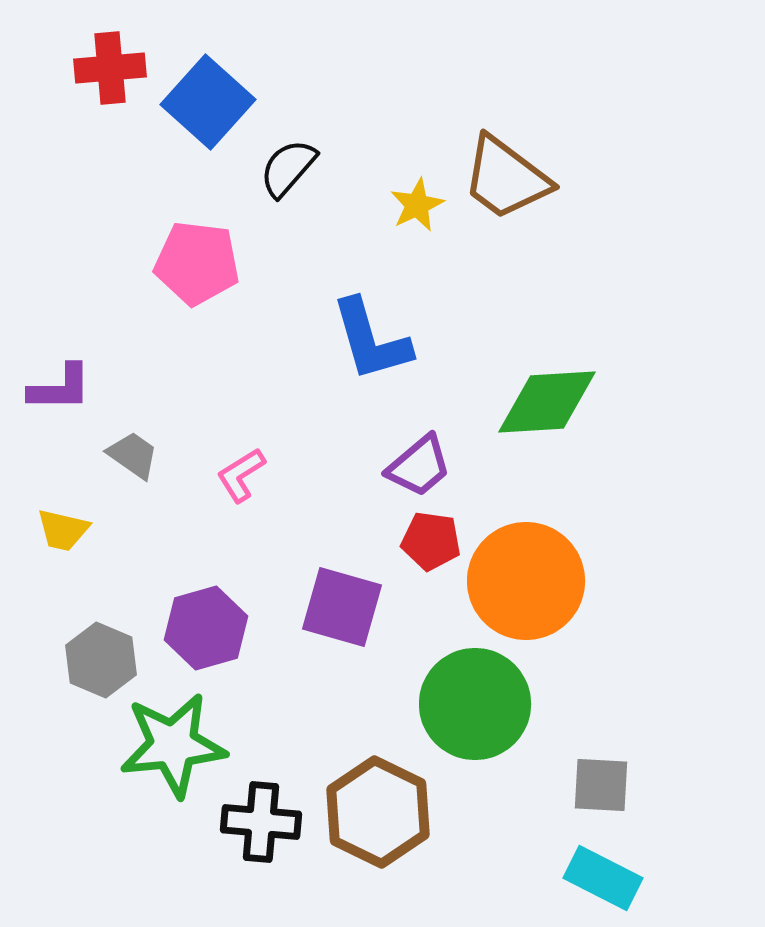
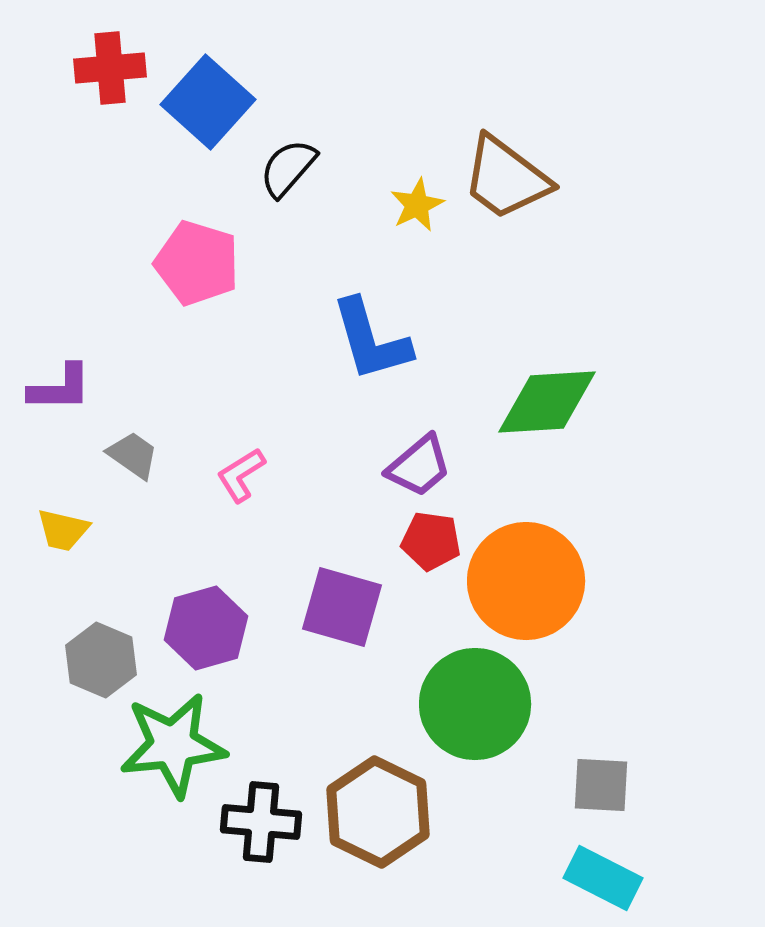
pink pentagon: rotated 10 degrees clockwise
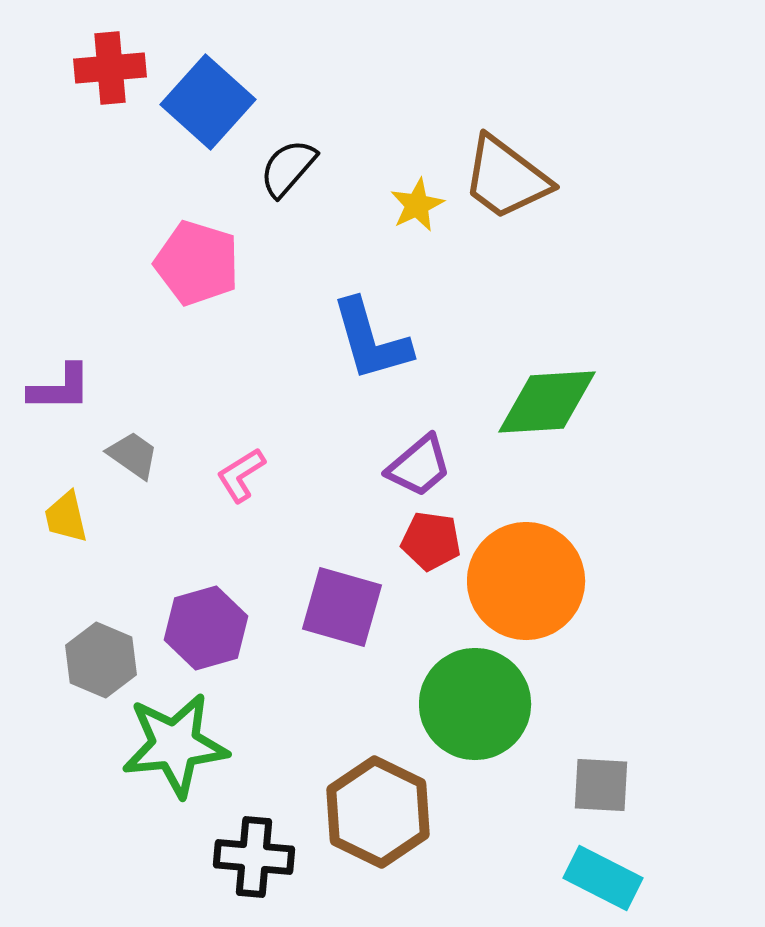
yellow trapezoid: moved 3 px right, 13 px up; rotated 64 degrees clockwise
green star: moved 2 px right
black cross: moved 7 px left, 35 px down
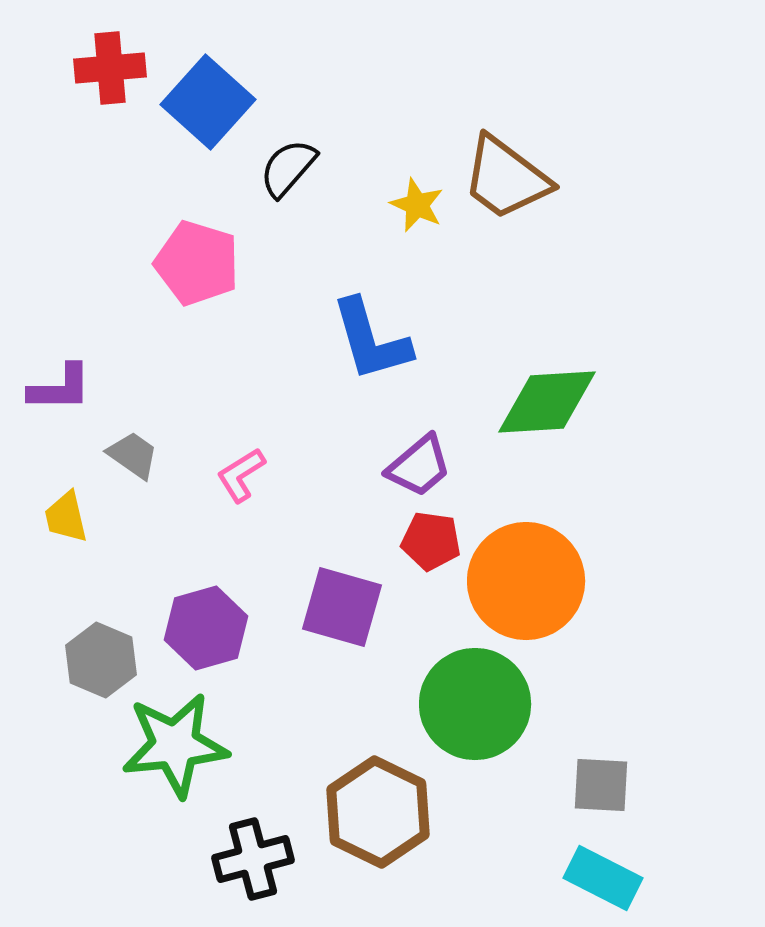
yellow star: rotated 22 degrees counterclockwise
black cross: moved 1 px left, 2 px down; rotated 20 degrees counterclockwise
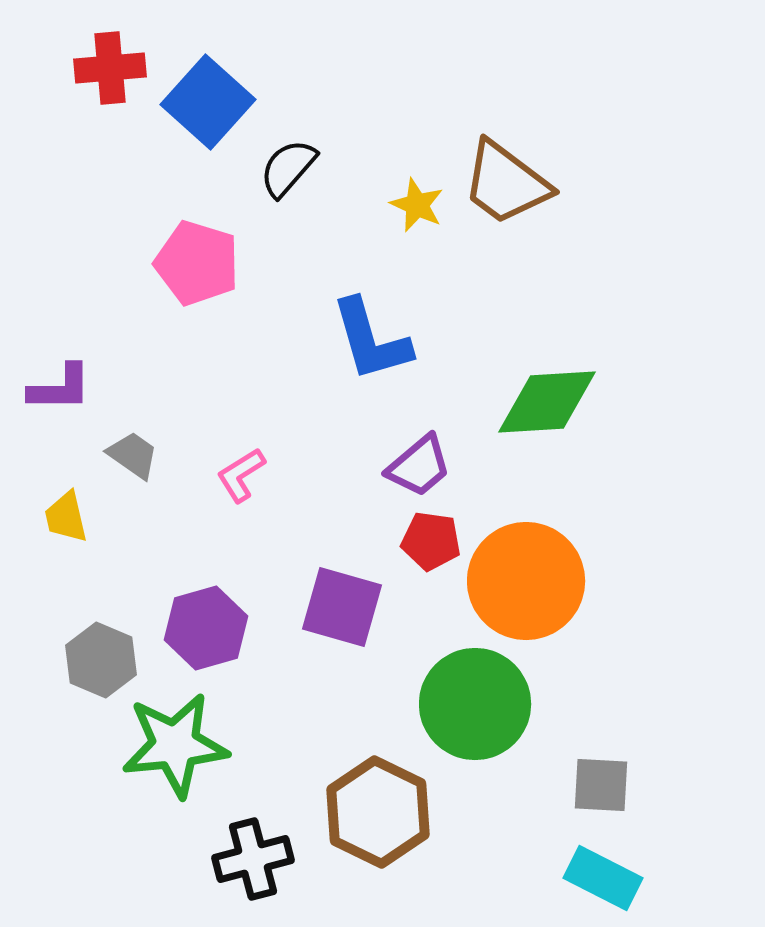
brown trapezoid: moved 5 px down
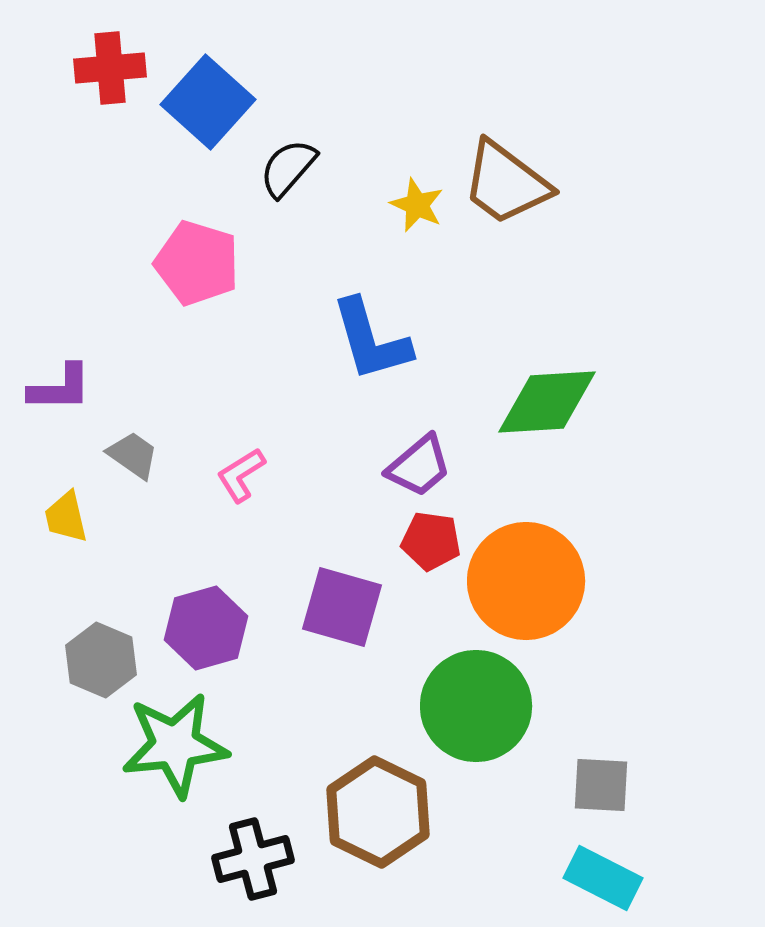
green circle: moved 1 px right, 2 px down
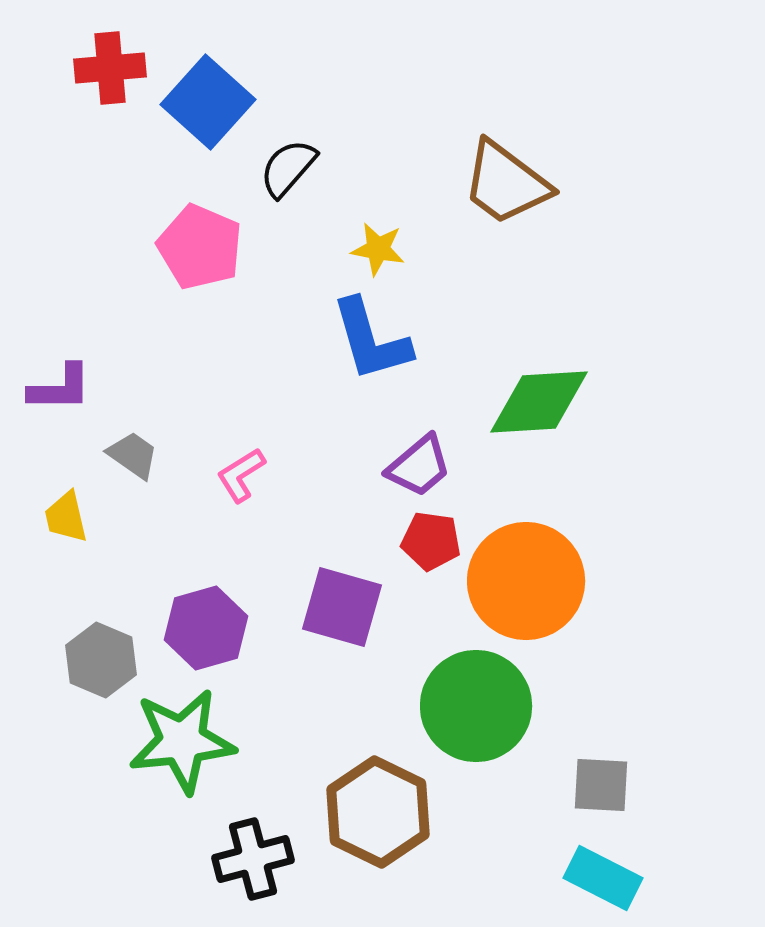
yellow star: moved 39 px left, 44 px down; rotated 14 degrees counterclockwise
pink pentagon: moved 3 px right, 16 px up; rotated 6 degrees clockwise
green diamond: moved 8 px left
green star: moved 7 px right, 4 px up
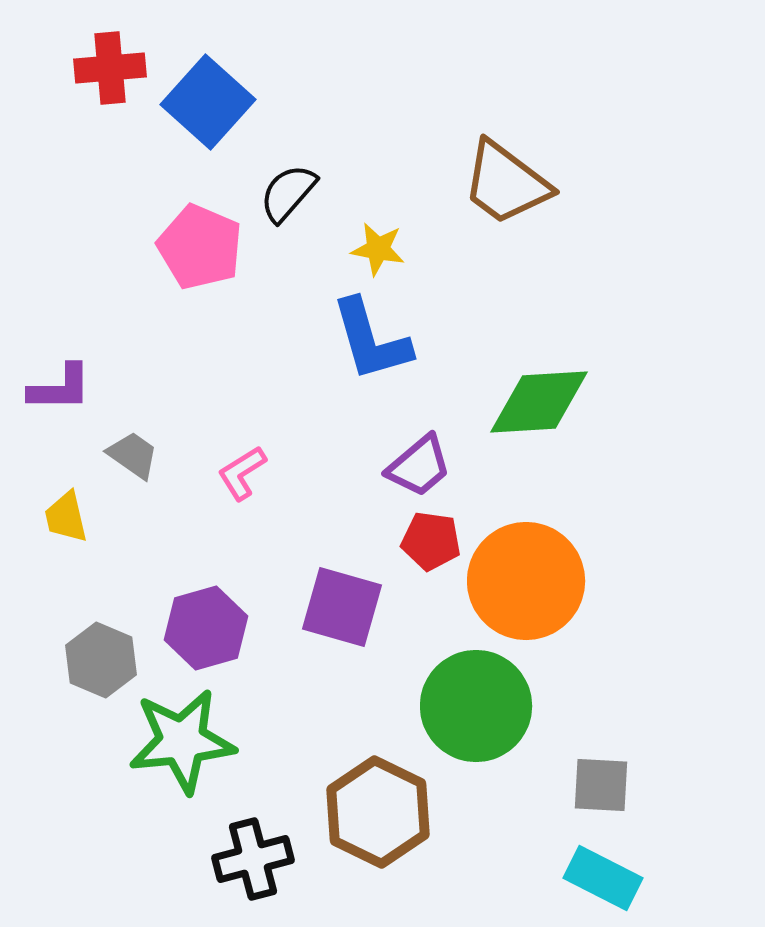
black semicircle: moved 25 px down
pink L-shape: moved 1 px right, 2 px up
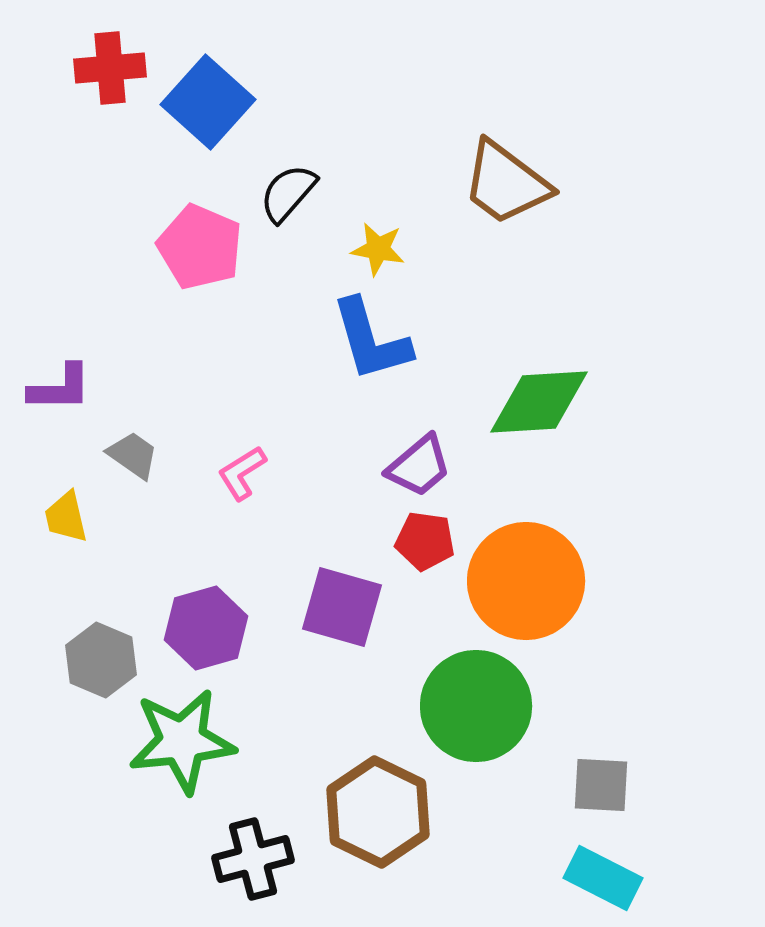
red pentagon: moved 6 px left
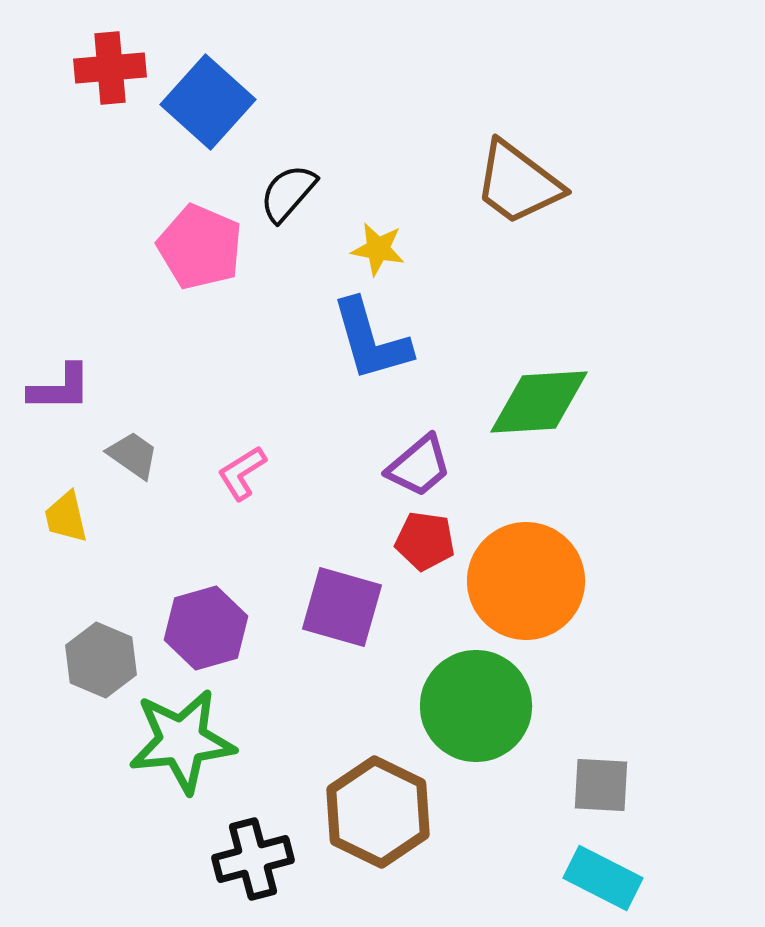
brown trapezoid: moved 12 px right
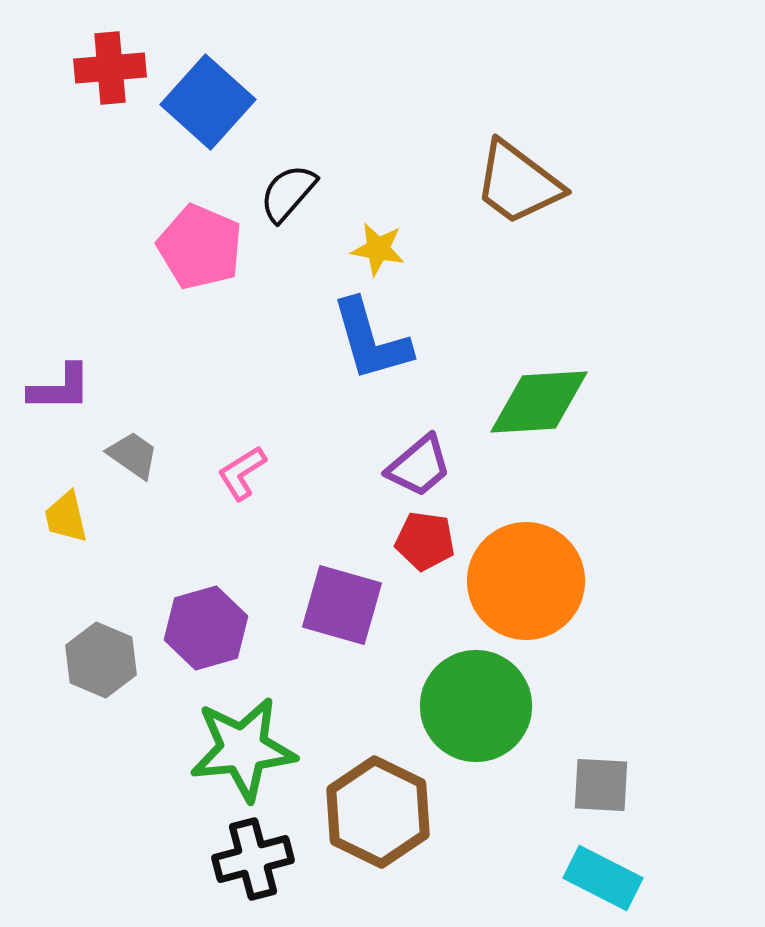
purple square: moved 2 px up
green star: moved 61 px right, 8 px down
